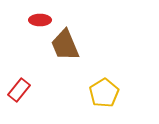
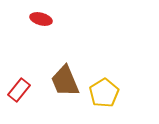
red ellipse: moved 1 px right, 1 px up; rotated 15 degrees clockwise
brown trapezoid: moved 36 px down
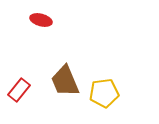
red ellipse: moved 1 px down
yellow pentagon: rotated 24 degrees clockwise
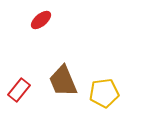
red ellipse: rotated 55 degrees counterclockwise
brown trapezoid: moved 2 px left
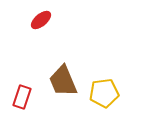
red rectangle: moved 3 px right, 7 px down; rotated 20 degrees counterclockwise
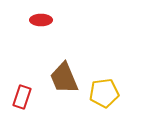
red ellipse: rotated 40 degrees clockwise
brown trapezoid: moved 1 px right, 3 px up
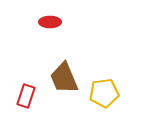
red ellipse: moved 9 px right, 2 px down
red rectangle: moved 4 px right, 1 px up
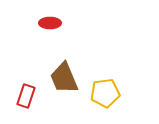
red ellipse: moved 1 px down
yellow pentagon: moved 1 px right
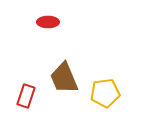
red ellipse: moved 2 px left, 1 px up
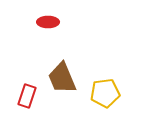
brown trapezoid: moved 2 px left
red rectangle: moved 1 px right
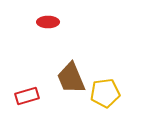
brown trapezoid: moved 9 px right
red rectangle: rotated 55 degrees clockwise
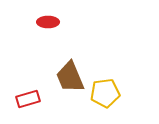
brown trapezoid: moved 1 px left, 1 px up
red rectangle: moved 1 px right, 3 px down
